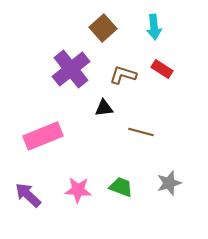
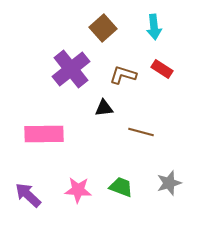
pink rectangle: moved 1 px right, 2 px up; rotated 21 degrees clockwise
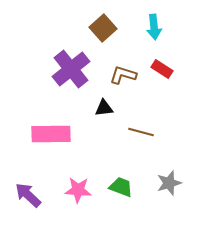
pink rectangle: moved 7 px right
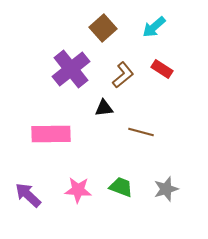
cyan arrow: rotated 55 degrees clockwise
brown L-shape: rotated 124 degrees clockwise
gray star: moved 3 px left, 6 px down
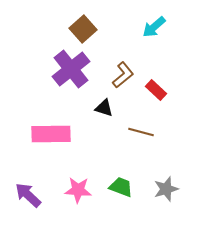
brown square: moved 20 px left, 1 px down
red rectangle: moved 6 px left, 21 px down; rotated 10 degrees clockwise
black triangle: rotated 24 degrees clockwise
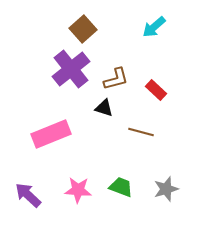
brown L-shape: moved 7 px left, 4 px down; rotated 24 degrees clockwise
pink rectangle: rotated 21 degrees counterclockwise
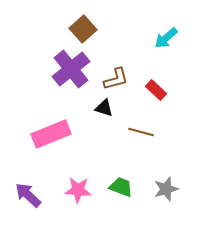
cyan arrow: moved 12 px right, 11 px down
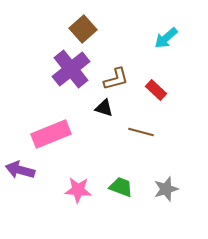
purple arrow: moved 8 px left, 25 px up; rotated 28 degrees counterclockwise
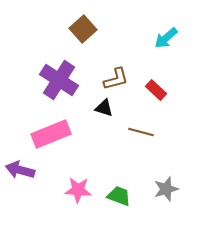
purple cross: moved 12 px left, 11 px down; rotated 18 degrees counterclockwise
green trapezoid: moved 2 px left, 9 px down
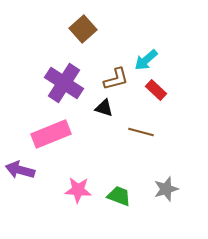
cyan arrow: moved 20 px left, 22 px down
purple cross: moved 5 px right, 3 px down
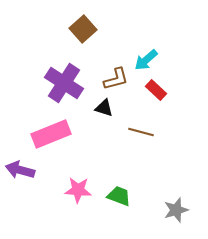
gray star: moved 10 px right, 21 px down
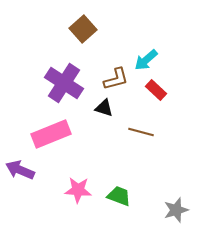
purple arrow: rotated 8 degrees clockwise
